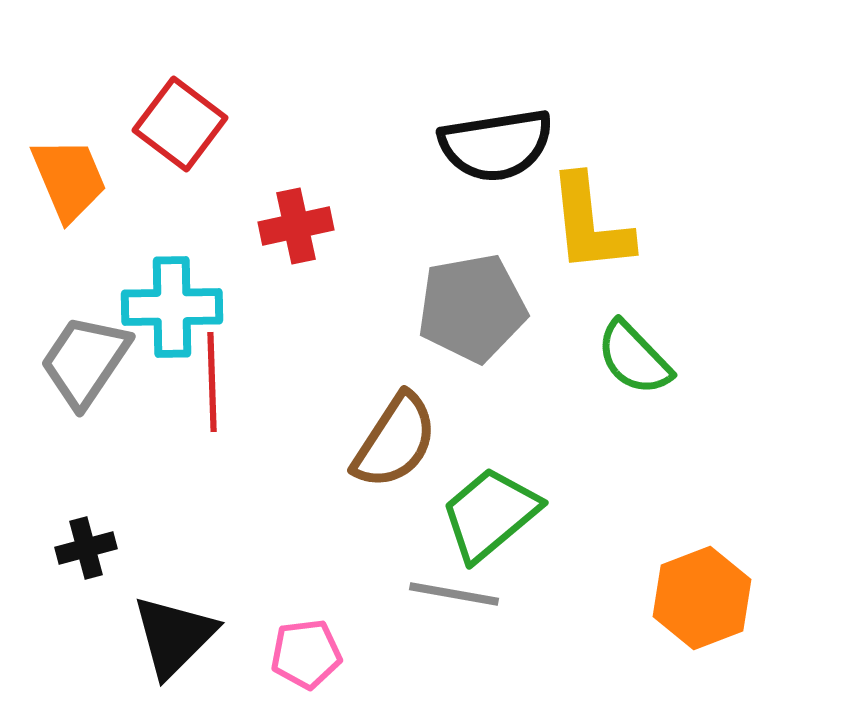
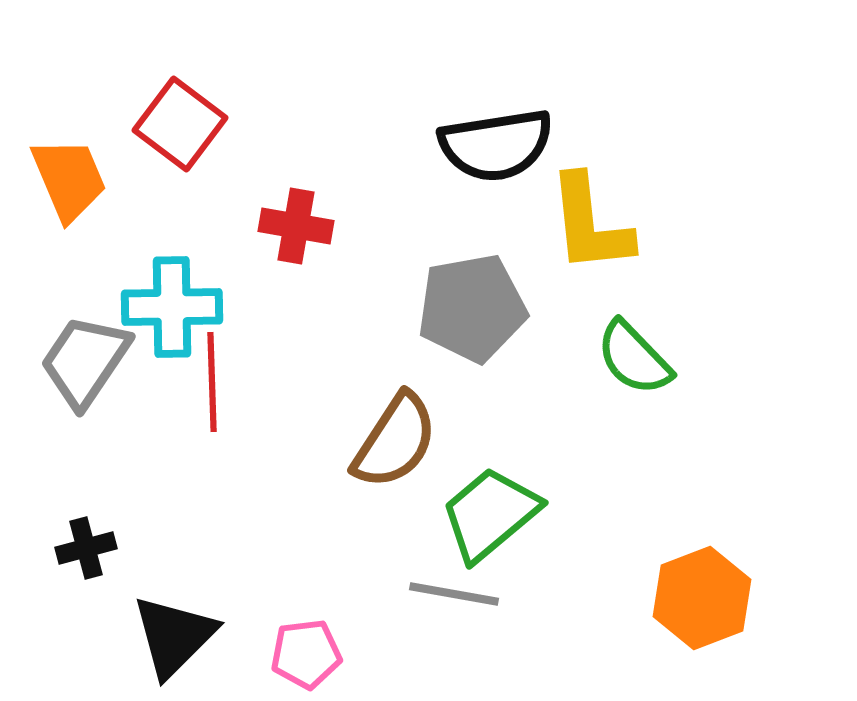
red cross: rotated 22 degrees clockwise
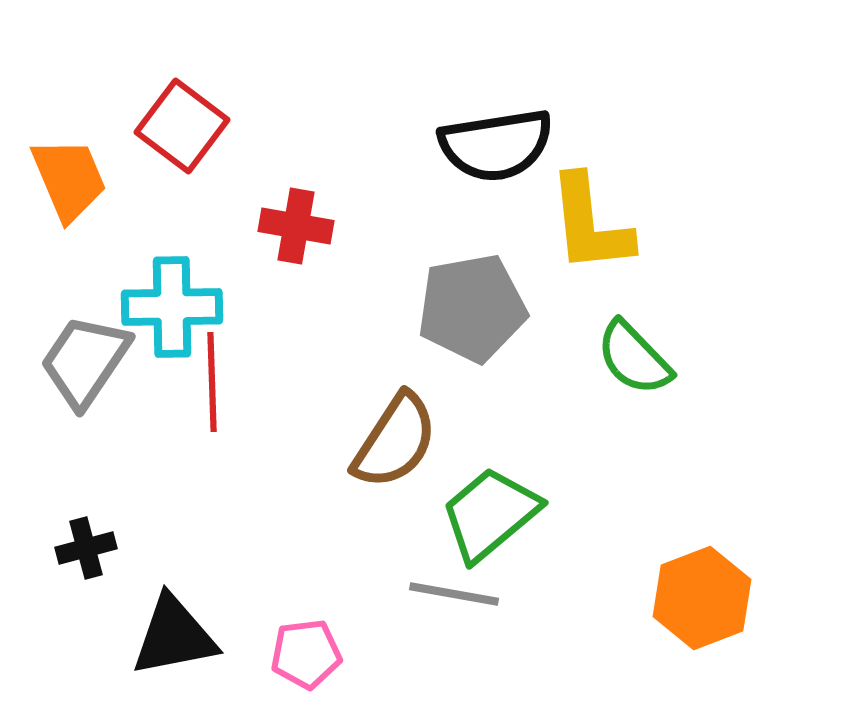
red square: moved 2 px right, 2 px down
black triangle: rotated 34 degrees clockwise
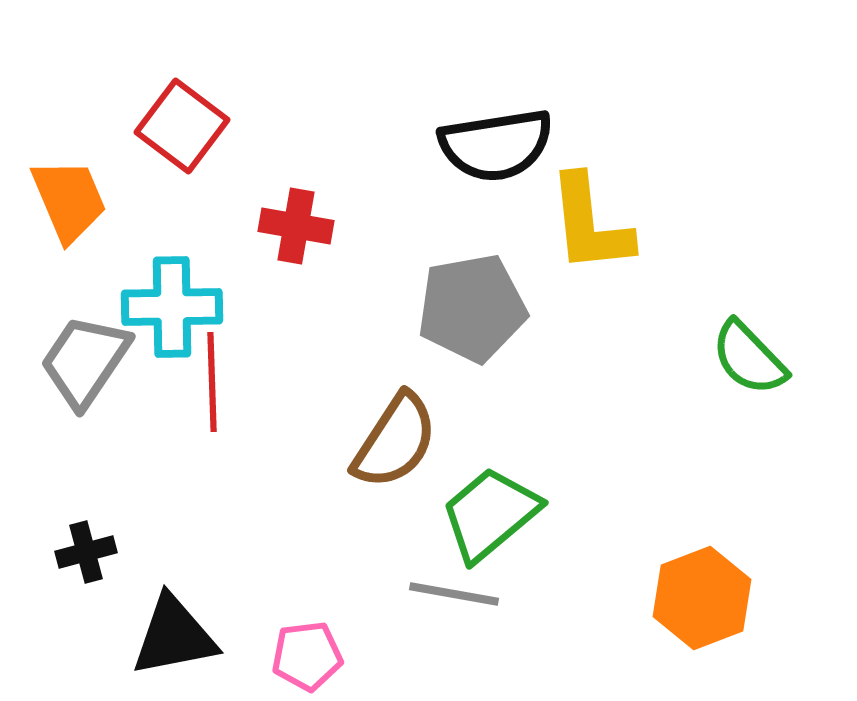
orange trapezoid: moved 21 px down
green semicircle: moved 115 px right
black cross: moved 4 px down
pink pentagon: moved 1 px right, 2 px down
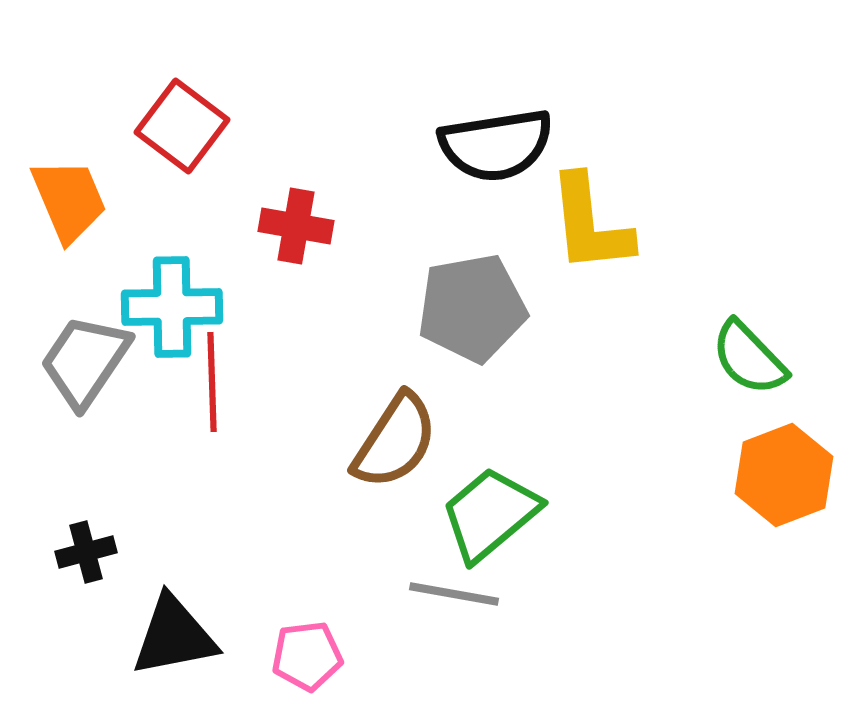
orange hexagon: moved 82 px right, 123 px up
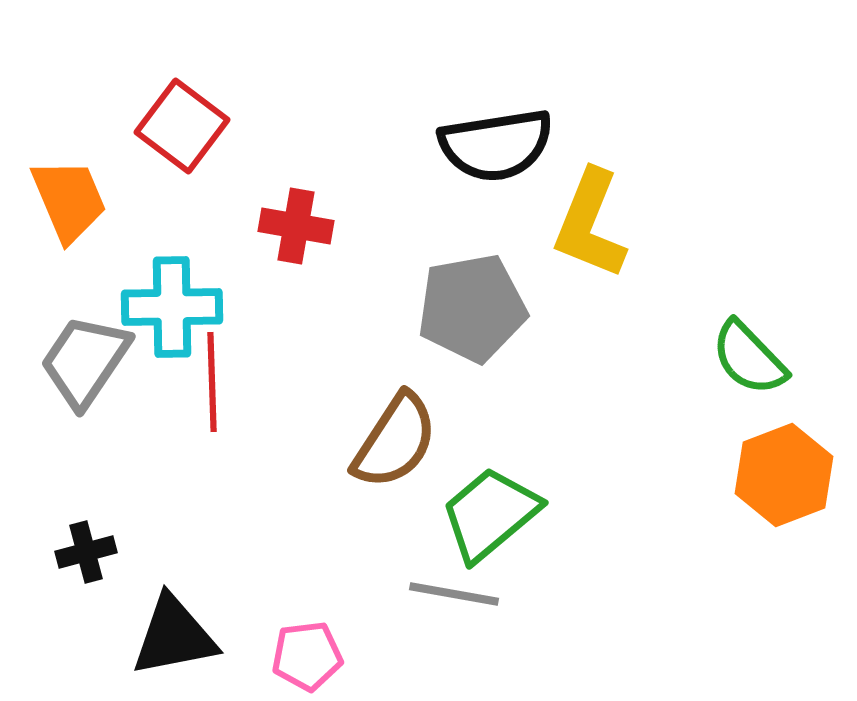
yellow L-shape: rotated 28 degrees clockwise
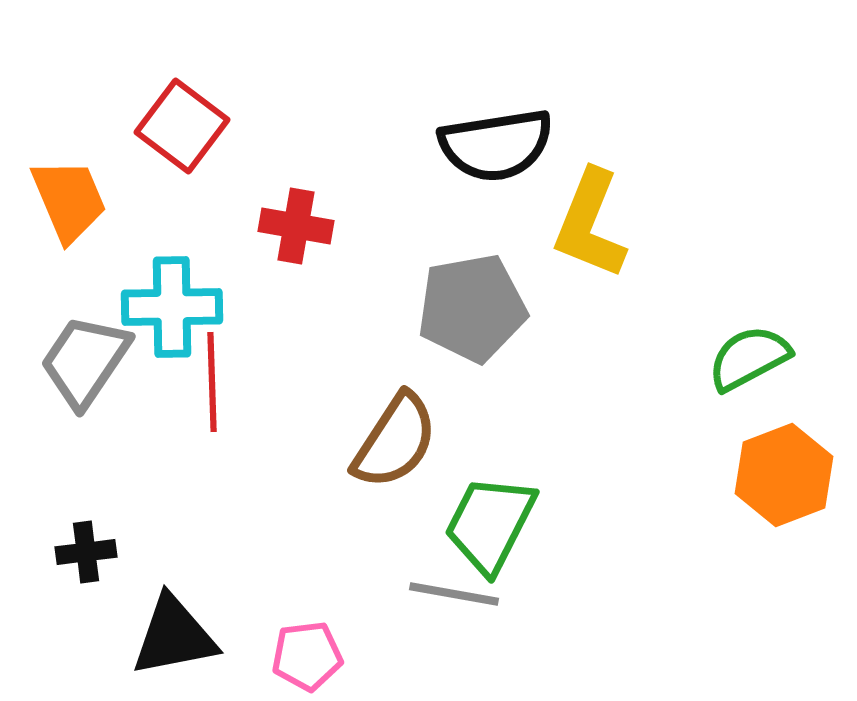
green semicircle: rotated 106 degrees clockwise
green trapezoid: moved 10 px down; rotated 23 degrees counterclockwise
black cross: rotated 8 degrees clockwise
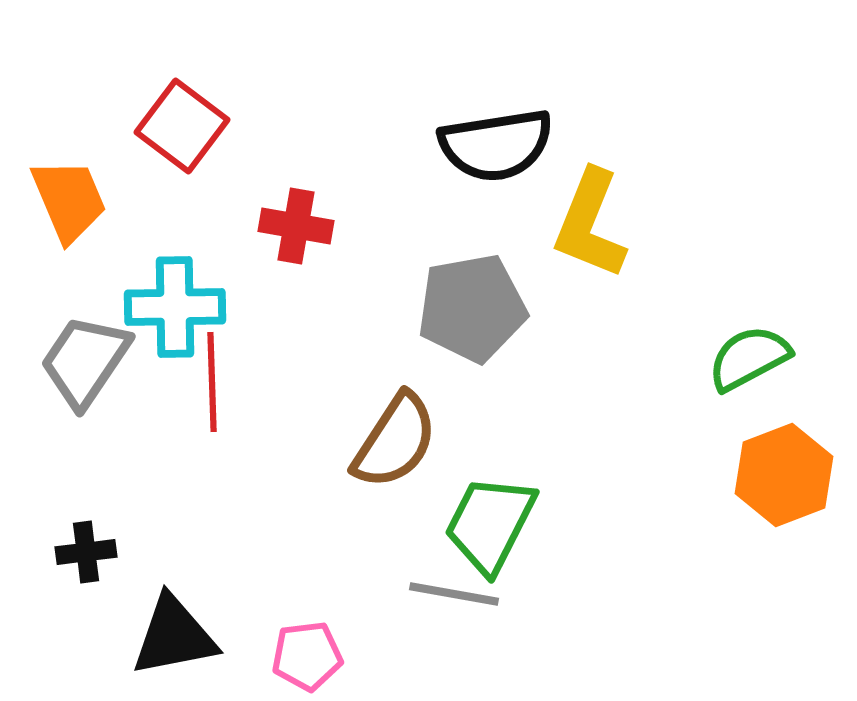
cyan cross: moved 3 px right
